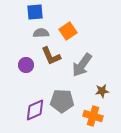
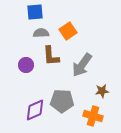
brown L-shape: rotated 20 degrees clockwise
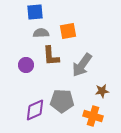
orange square: rotated 24 degrees clockwise
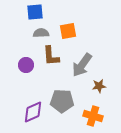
brown star: moved 3 px left, 5 px up
purple diamond: moved 2 px left, 2 px down
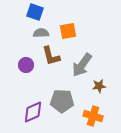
blue square: rotated 24 degrees clockwise
brown L-shape: rotated 10 degrees counterclockwise
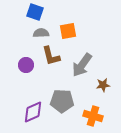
brown star: moved 4 px right, 1 px up
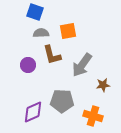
brown L-shape: moved 1 px right, 1 px up
purple circle: moved 2 px right
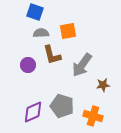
gray pentagon: moved 5 px down; rotated 15 degrees clockwise
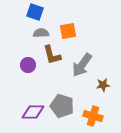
purple diamond: rotated 25 degrees clockwise
